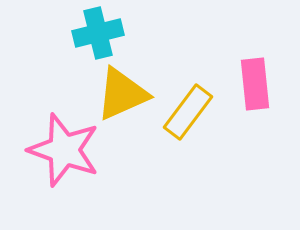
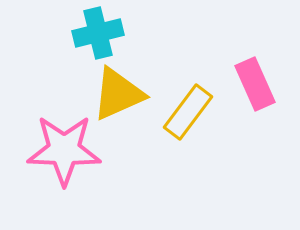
pink rectangle: rotated 18 degrees counterclockwise
yellow triangle: moved 4 px left
pink star: rotated 18 degrees counterclockwise
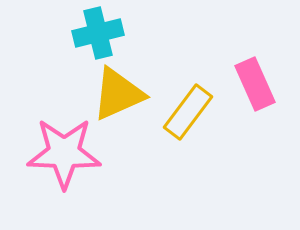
pink star: moved 3 px down
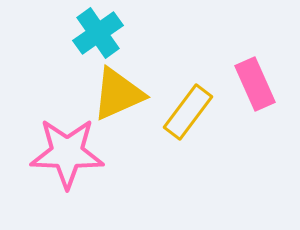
cyan cross: rotated 21 degrees counterclockwise
pink star: moved 3 px right
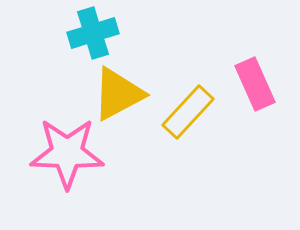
cyan cross: moved 5 px left; rotated 18 degrees clockwise
yellow triangle: rotated 4 degrees counterclockwise
yellow rectangle: rotated 6 degrees clockwise
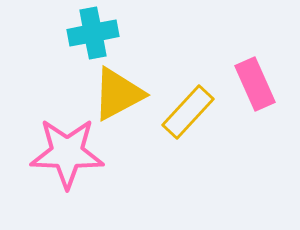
cyan cross: rotated 6 degrees clockwise
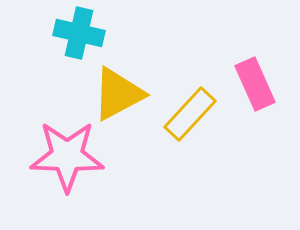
cyan cross: moved 14 px left; rotated 24 degrees clockwise
yellow rectangle: moved 2 px right, 2 px down
pink star: moved 3 px down
